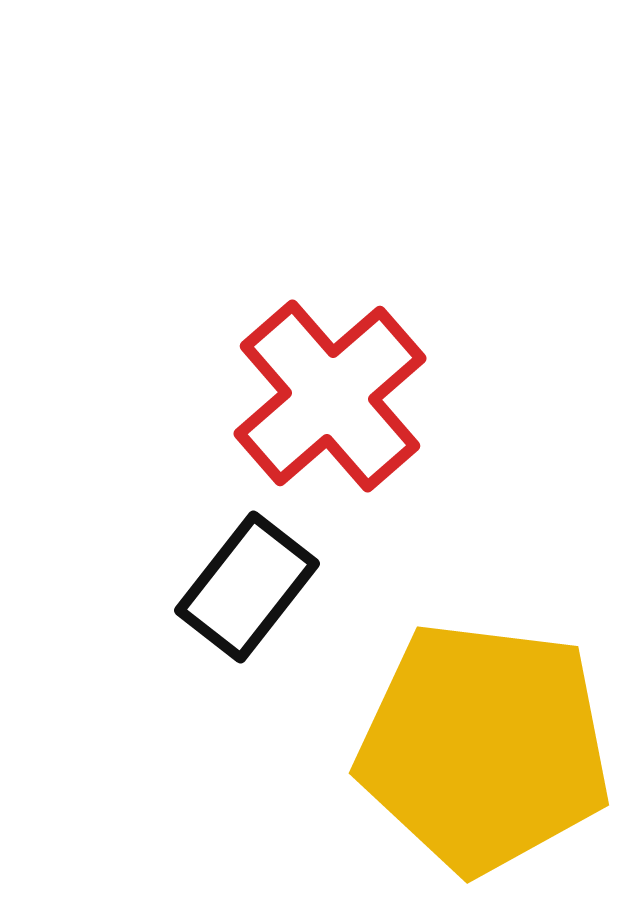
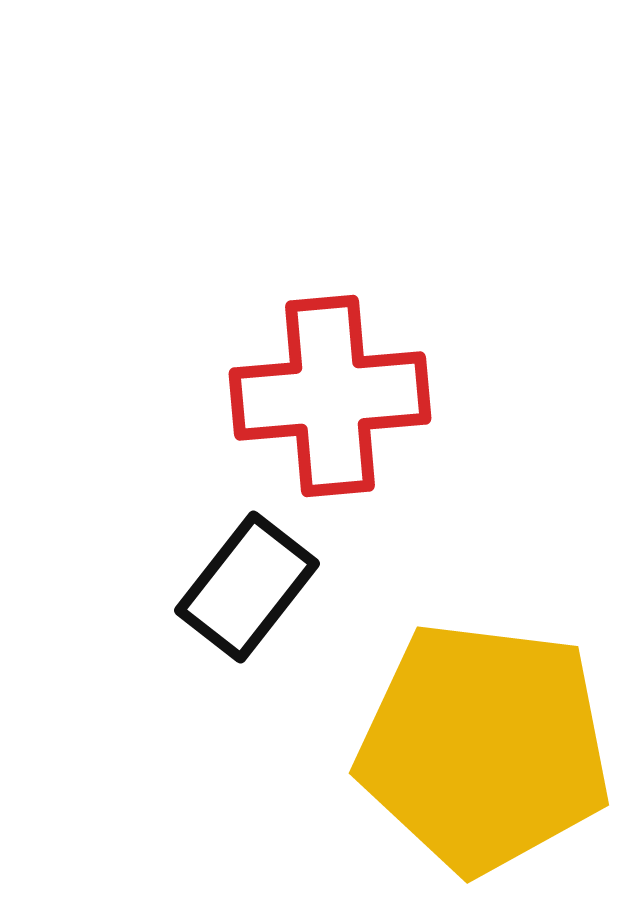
red cross: rotated 36 degrees clockwise
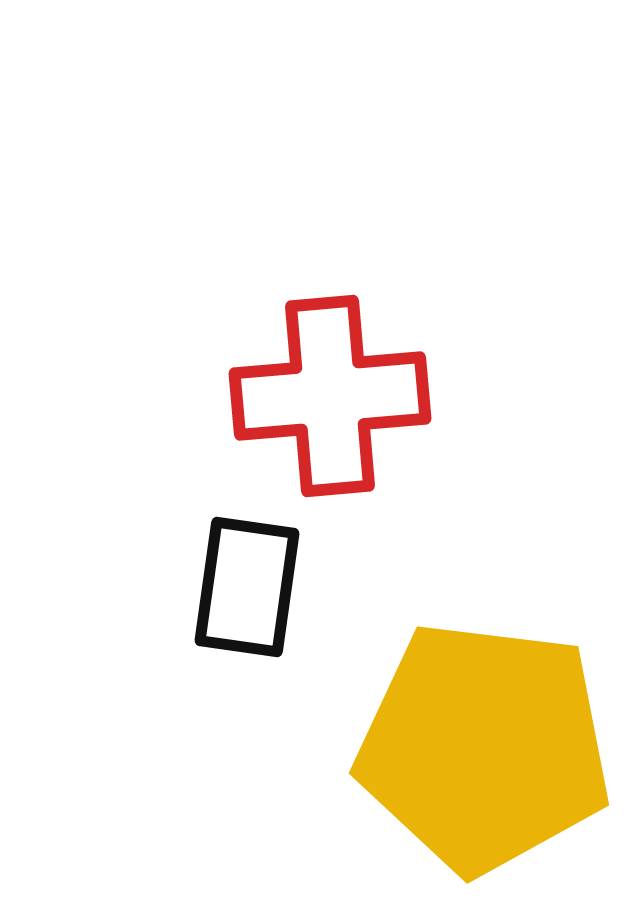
black rectangle: rotated 30 degrees counterclockwise
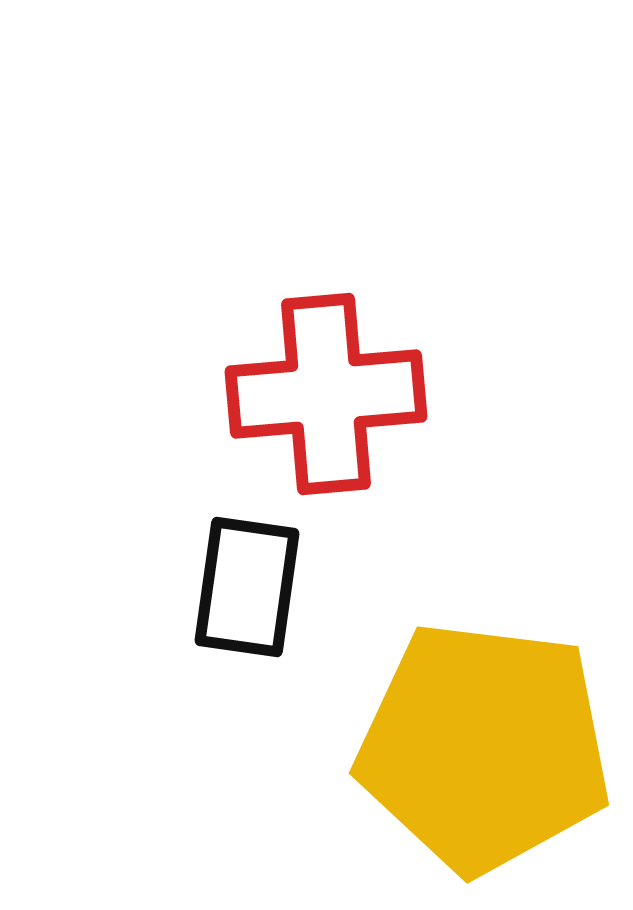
red cross: moved 4 px left, 2 px up
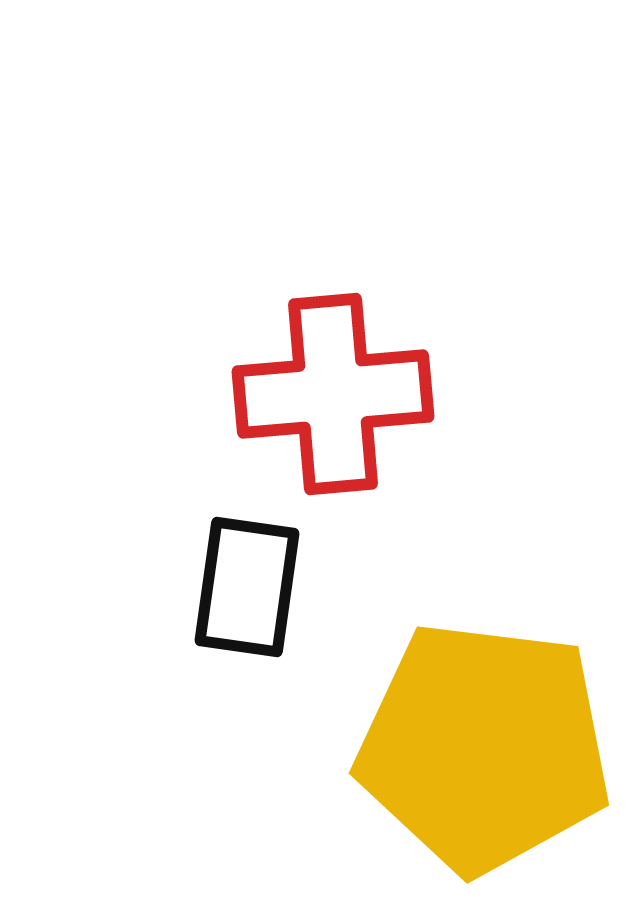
red cross: moved 7 px right
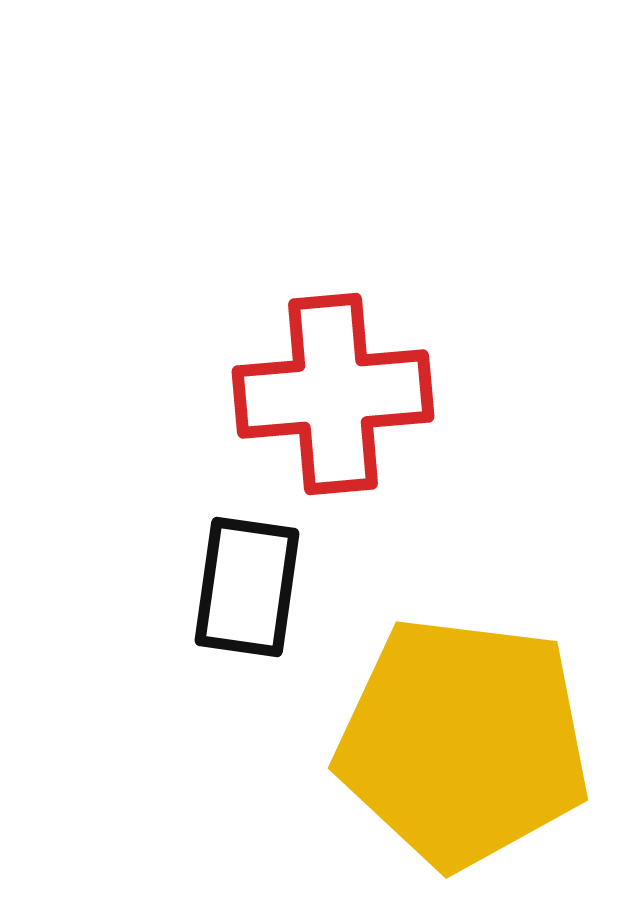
yellow pentagon: moved 21 px left, 5 px up
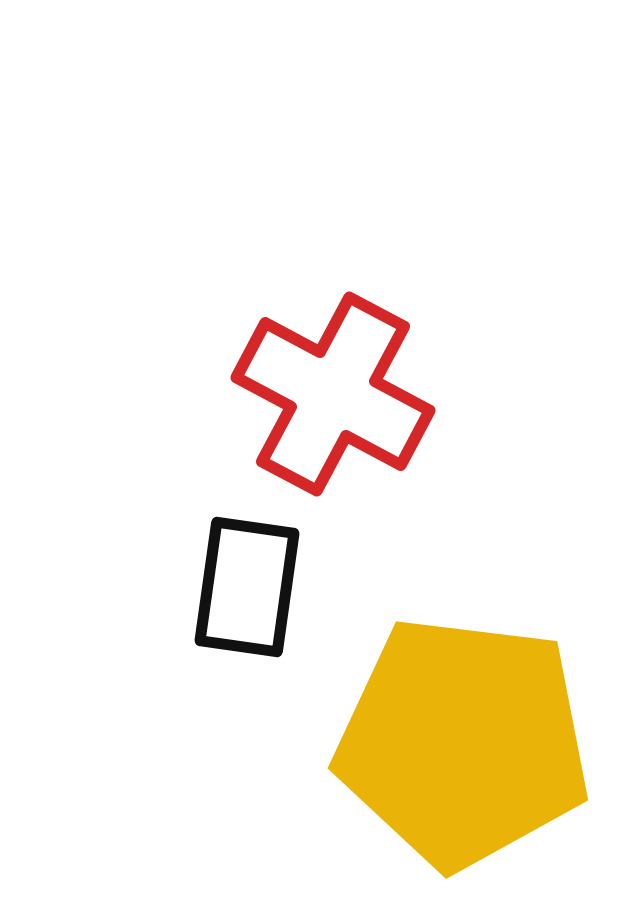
red cross: rotated 33 degrees clockwise
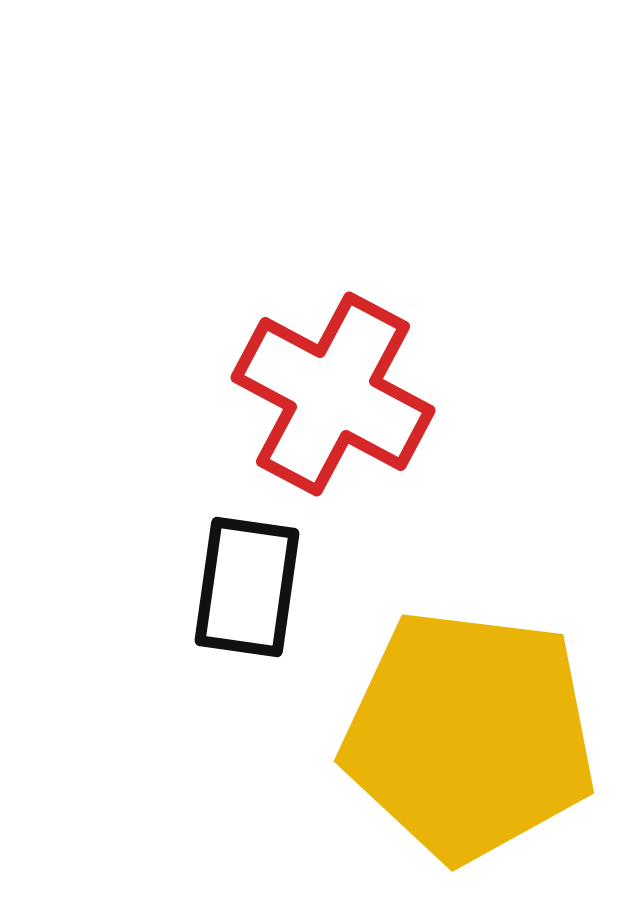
yellow pentagon: moved 6 px right, 7 px up
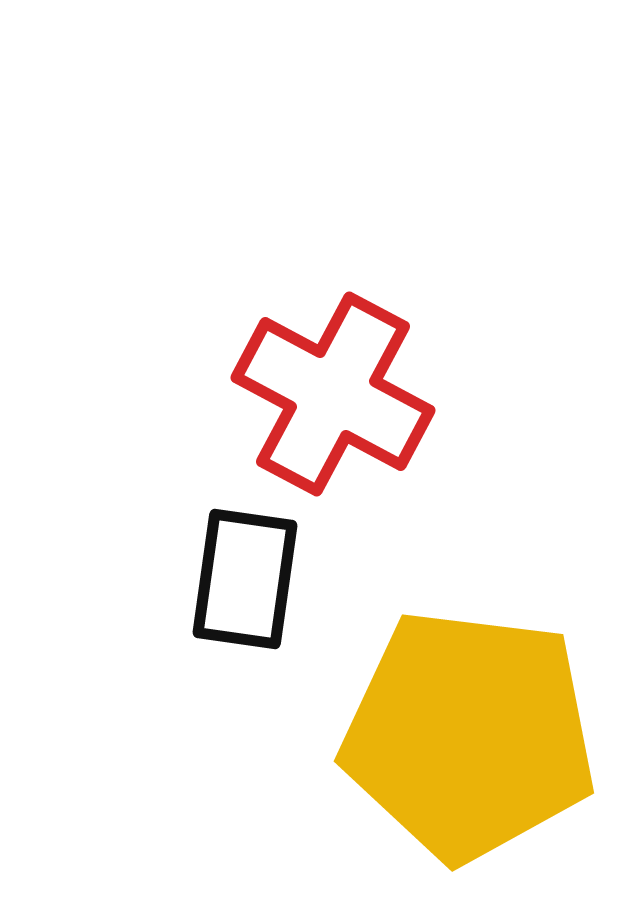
black rectangle: moved 2 px left, 8 px up
